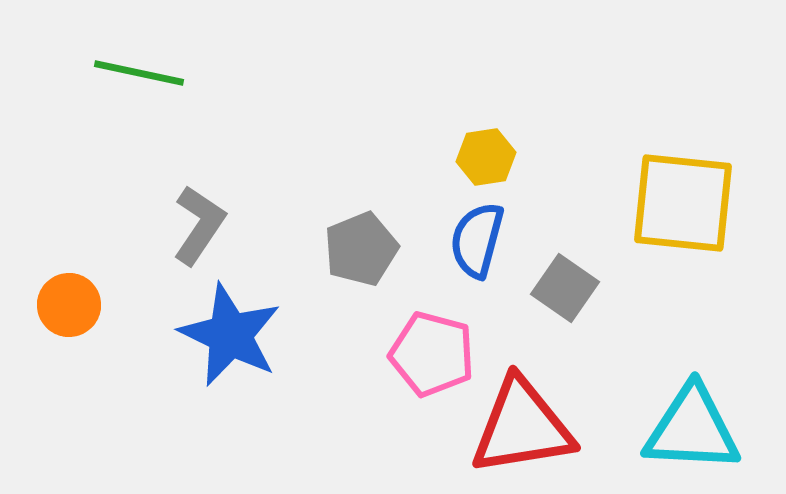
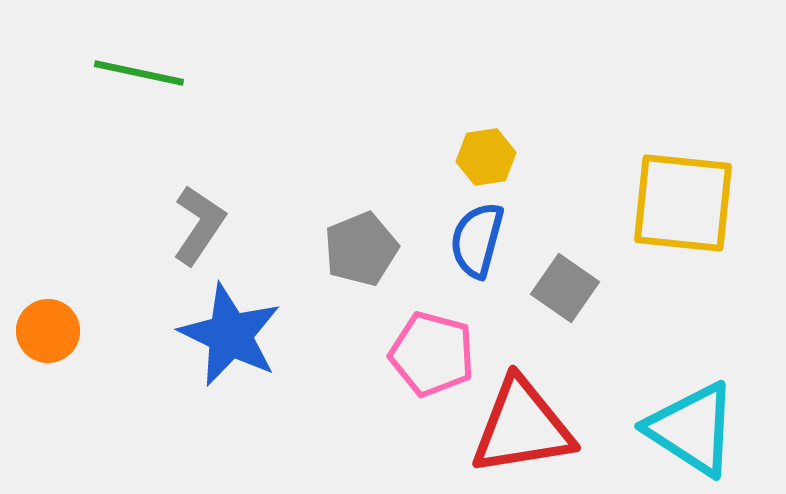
orange circle: moved 21 px left, 26 px down
cyan triangle: rotated 30 degrees clockwise
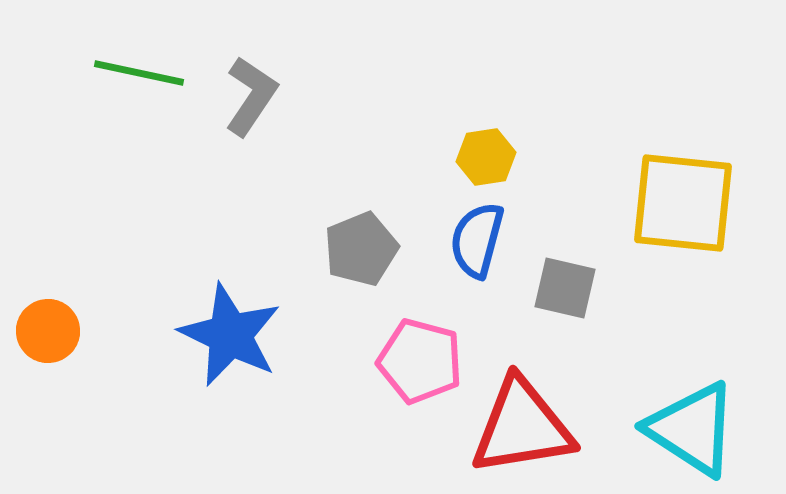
gray L-shape: moved 52 px right, 129 px up
gray square: rotated 22 degrees counterclockwise
pink pentagon: moved 12 px left, 7 px down
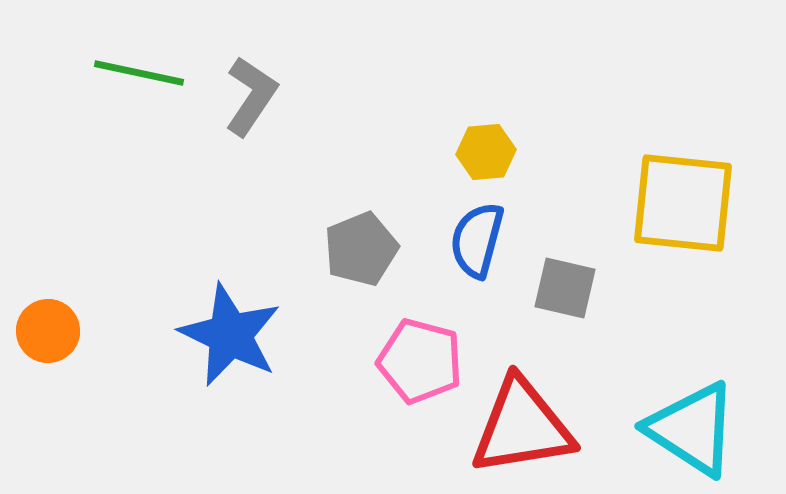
yellow hexagon: moved 5 px up; rotated 4 degrees clockwise
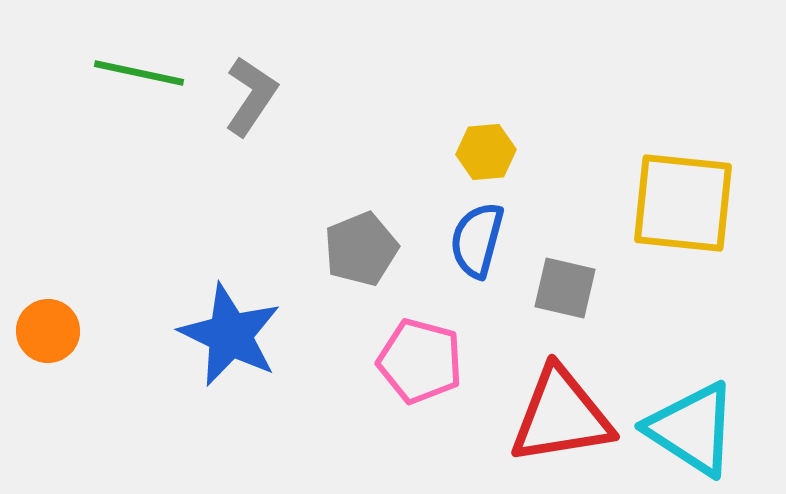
red triangle: moved 39 px right, 11 px up
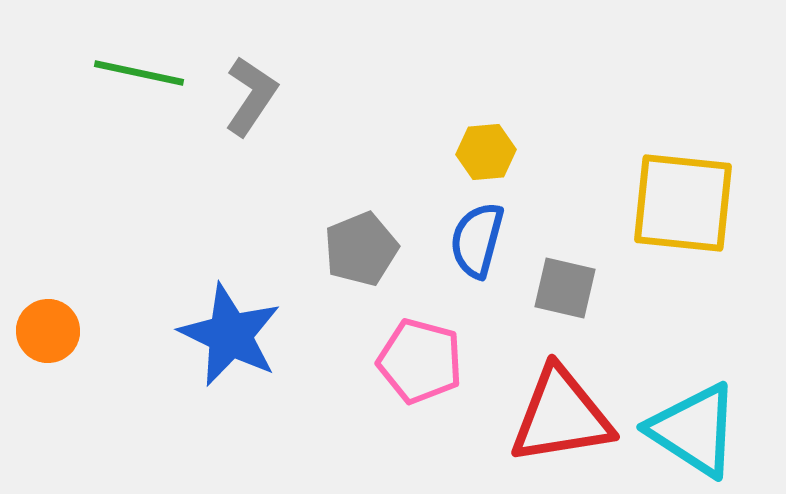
cyan triangle: moved 2 px right, 1 px down
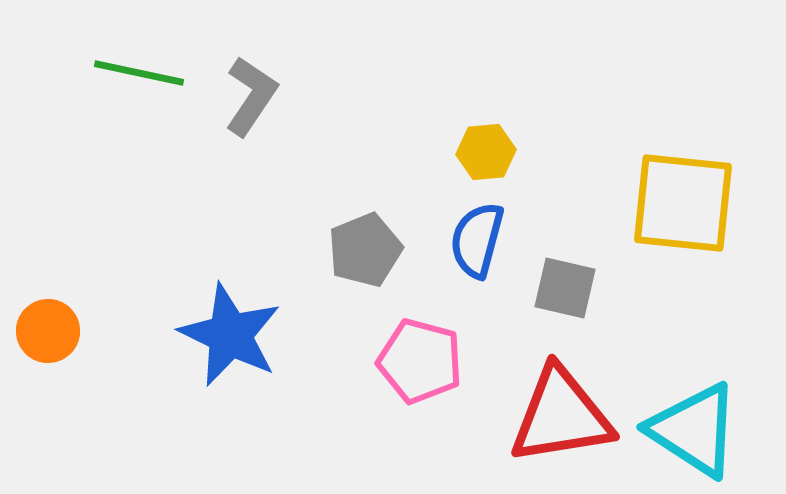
gray pentagon: moved 4 px right, 1 px down
